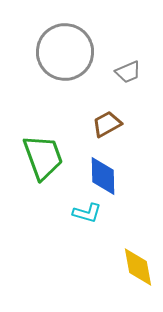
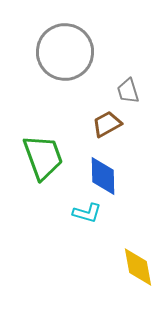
gray trapezoid: moved 19 px down; rotated 96 degrees clockwise
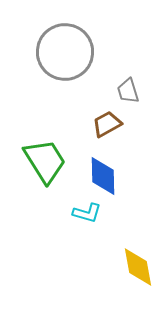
green trapezoid: moved 2 px right, 4 px down; rotated 12 degrees counterclockwise
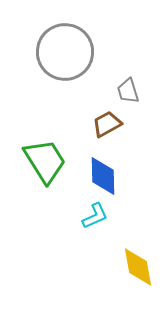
cyan L-shape: moved 8 px right, 3 px down; rotated 40 degrees counterclockwise
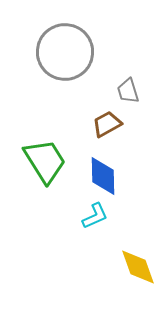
yellow diamond: rotated 9 degrees counterclockwise
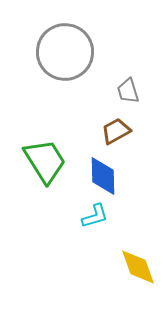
brown trapezoid: moved 9 px right, 7 px down
cyan L-shape: rotated 8 degrees clockwise
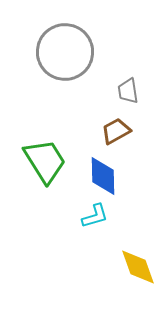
gray trapezoid: rotated 8 degrees clockwise
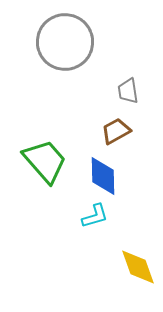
gray circle: moved 10 px up
green trapezoid: rotated 9 degrees counterclockwise
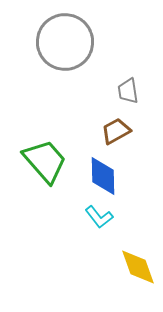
cyan L-shape: moved 4 px right, 1 px down; rotated 68 degrees clockwise
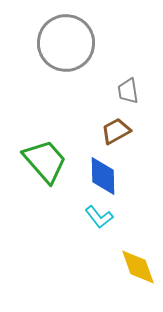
gray circle: moved 1 px right, 1 px down
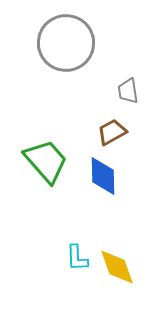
brown trapezoid: moved 4 px left, 1 px down
green trapezoid: moved 1 px right
cyan L-shape: moved 22 px left, 41 px down; rotated 36 degrees clockwise
yellow diamond: moved 21 px left
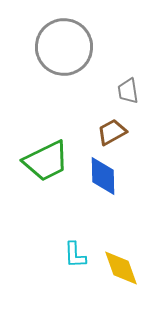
gray circle: moved 2 px left, 4 px down
green trapezoid: rotated 105 degrees clockwise
cyan L-shape: moved 2 px left, 3 px up
yellow diamond: moved 4 px right, 1 px down
